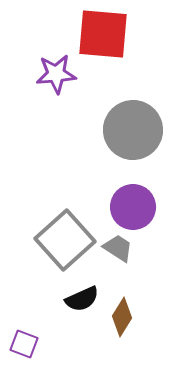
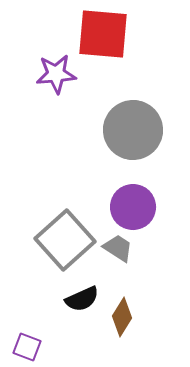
purple square: moved 3 px right, 3 px down
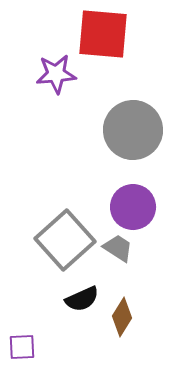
purple square: moved 5 px left; rotated 24 degrees counterclockwise
